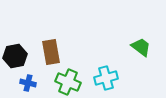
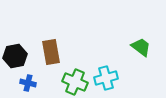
green cross: moved 7 px right
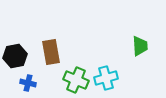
green trapezoid: moved 1 px left, 1 px up; rotated 50 degrees clockwise
green cross: moved 1 px right, 2 px up
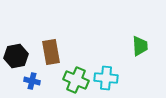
black hexagon: moved 1 px right
cyan cross: rotated 20 degrees clockwise
blue cross: moved 4 px right, 2 px up
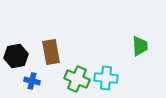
green cross: moved 1 px right, 1 px up
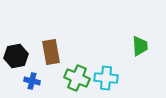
green cross: moved 1 px up
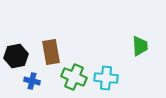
green cross: moved 3 px left, 1 px up
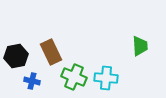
brown rectangle: rotated 15 degrees counterclockwise
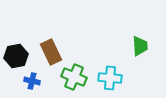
cyan cross: moved 4 px right
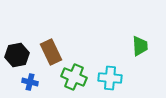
black hexagon: moved 1 px right, 1 px up
blue cross: moved 2 px left, 1 px down
